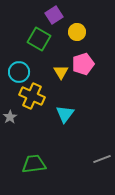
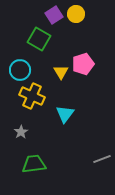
yellow circle: moved 1 px left, 18 px up
cyan circle: moved 1 px right, 2 px up
gray star: moved 11 px right, 15 px down
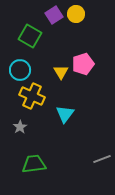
green square: moved 9 px left, 3 px up
gray star: moved 1 px left, 5 px up
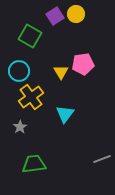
purple square: moved 1 px right, 1 px down
pink pentagon: rotated 10 degrees clockwise
cyan circle: moved 1 px left, 1 px down
yellow cross: moved 1 px left, 1 px down; rotated 30 degrees clockwise
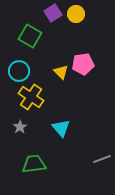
purple square: moved 2 px left, 3 px up
yellow triangle: rotated 14 degrees counterclockwise
yellow cross: rotated 20 degrees counterclockwise
cyan triangle: moved 4 px left, 14 px down; rotated 18 degrees counterclockwise
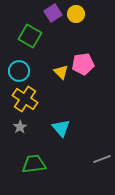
yellow cross: moved 6 px left, 2 px down
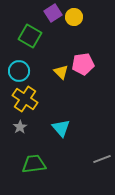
yellow circle: moved 2 px left, 3 px down
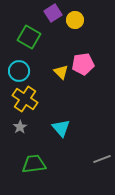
yellow circle: moved 1 px right, 3 px down
green square: moved 1 px left, 1 px down
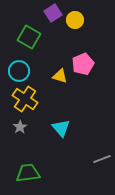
pink pentagon: rotated 15 degrees counterclockwise
yellow triangle: moved 1 px left, 4 px down; rotated 28 degrees counterclockwise
green trapezoid: moved 6 px left, 9 px down
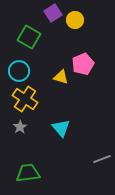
yellow triangle: moved 1 px right, 1 px down
